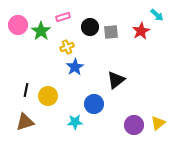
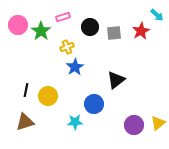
gray square: moved 3 px right, 1 px down
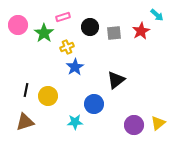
green star: moved 3 px right, 2 px down
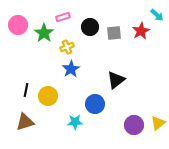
blue star: moved 4 px left, 2 px down
blue circle: moved 1 px right
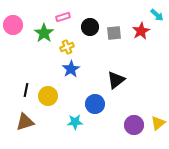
pink circle: moved 5 px left
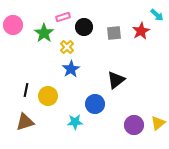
black circle: moved 6 px left
yellow cross: rotated 24 degrees counterclockwise
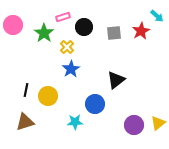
cyan arrow: moved 1 px down
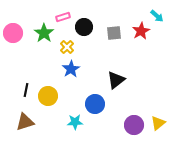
pink circle: moved 8 px down
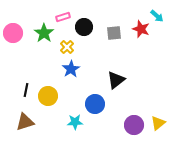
red star: moved 2 px up; rotated 24 degrees counterclockwise
